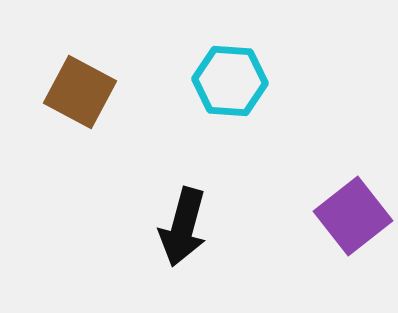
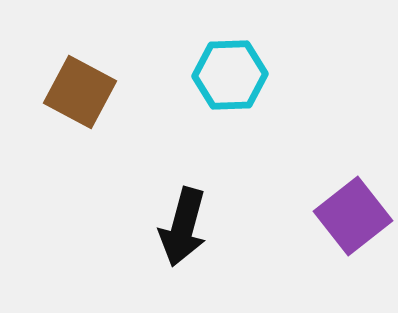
cyan hexagon: moved 6 px up; rotated 6 degrees counterclockwise
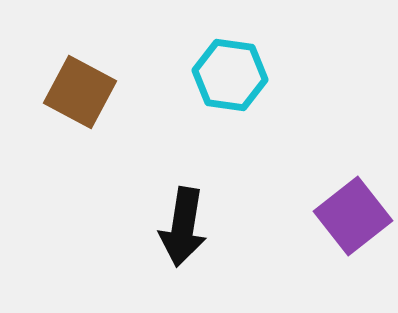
cyan hexagon: rotated 10 degrees clockwise
black arrow: rotated 6 degrees counterclockwise
